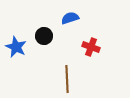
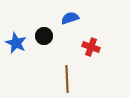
blue star: moved 4 px up
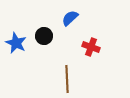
blue semicircle: rotated 24 degrees counterclockwise
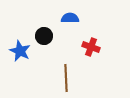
blue semicircle: rotated 42 degrees clockwise
blue star: moved 4 px right, 8 px down
brown line: moved 1 px left, 1 px up
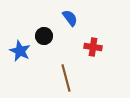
blue semicircle: rotated 54 degrees clockwise
red cross: moved 2 px right; rotated 12 degrees counterclockwise
brown line: rotated 12 degrees counterclockwise
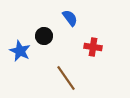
brown line: rotated 20 degrees counterclockwise
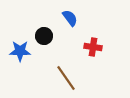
blue star: rotated 25 degrees counterclockwise
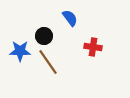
brown line: moved 18 px left, 16 px up
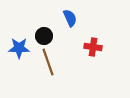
blue semicircle: rotated 12 degrees clockwise
blue star: moved 1 px left, 3 px up
brown line: rotated 16 degrees clockwise
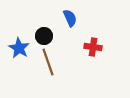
blue star: rotated 30 degrees clockwise
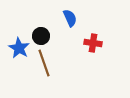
black circle: moved 3 px left
red cross: moved 4 px up
brown line: moved 4 px left, 1 px down
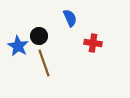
black circle: moved 2 px left
blue star: moved 1 px left, 2 px up
